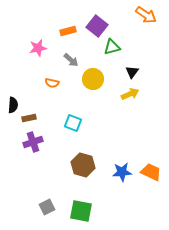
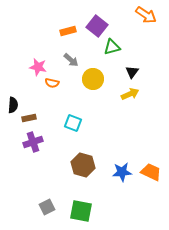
pink star: moved 19 px down; rotated 24 degrees clockwise
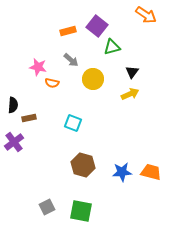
purple cross: moved 19 px left; rotated 18 degrees counterclockwise
orange trapezoid: rotated 10 degrees counterclockwise
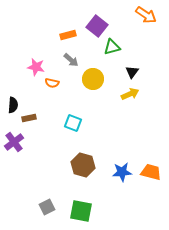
orange rectangle: moved 4 px down
pink star: moved 2 px left
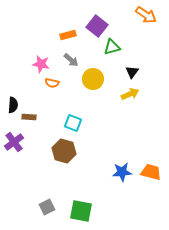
pink star: moved 5 px right, 3 px up
brown rectangle: moved 1 px up; rotated 16 degrees clockwise
brown hexagon: moved 19 px left, 14 px up
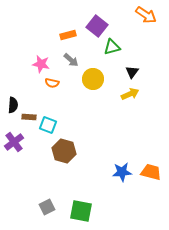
cyan square: moved 25 px left, 2 px down
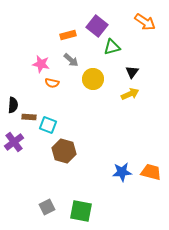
orange arrow: moved 1 px left, 7 px down
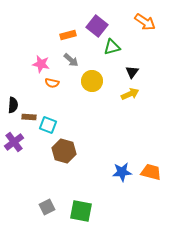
yellow circle: moved 1 px left, 2 px down
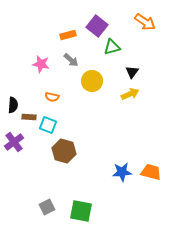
orange semicircle: moved 14 px down
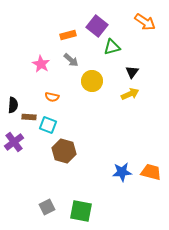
pink star: rotated 18 degrees clockwise
